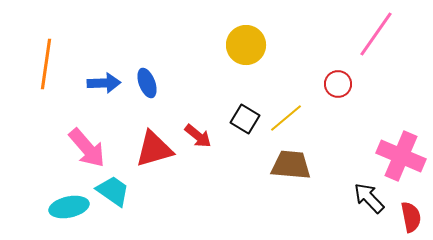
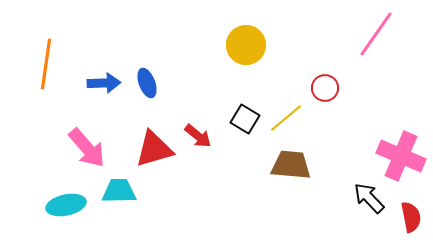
red circle: moved 13 px left, 4 px down
cyan trapezoid: moved 6 px right; rotated 36 degrees counterclockwise
cyan ellipse: moved 3 px left, 2 px up
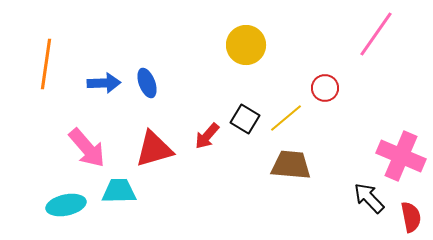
red arrow: moved 9 px right; rotated 92 degrees clockwise
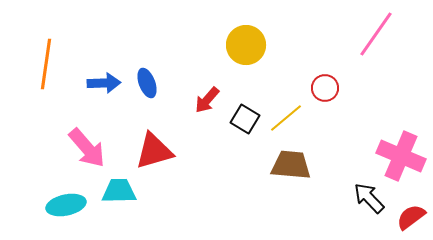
red arrow: moved 36 px up
red triangle: moved 2 px down
red semicircle: rotated 116 degrees counterclockwise
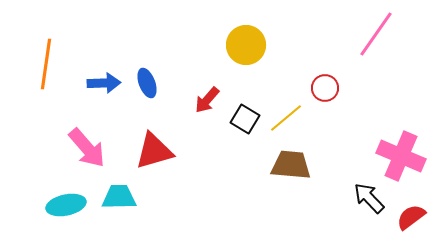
cyan trapezoid: moved 6 px down
